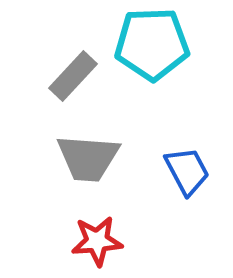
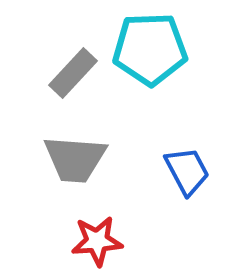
cyan pentagon: moved 2 px left, 5 px down
gray rectangle: moved 3 px up
gray trapezoid: moved 13 px left, 1 px down
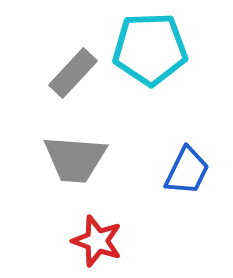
blue trapezoid: rotated 54 degrees clockwise
red star: rotated 24 degrees clockwise
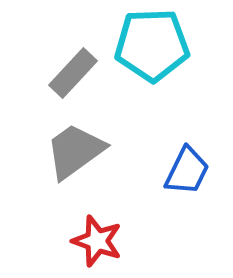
cyan pentagon: moved 2 px right, 4 px up
gray trapezoid: moved 8 px up; rotated 140 degrees clockwise
